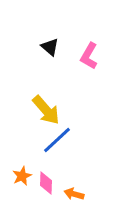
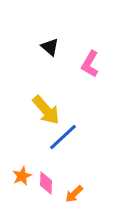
pink L-shape: moved 1 px right, 8 px down
blue line: moved 6 px right, 3 px up
orange arrow: rotated 60 degrees counterclockwise
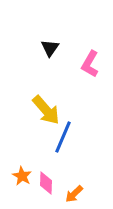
black triangle: moved 1 px down; rotated 24 degrees clockwise
blue line: rotated 24 degrees counterclockwise
orange star: rotated 18 degrees counterclockwise
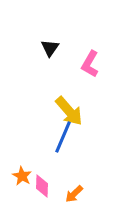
yellow arrow: moved 23 px right, 1 px down
pink diamond: moved 4 px left, 3 px down
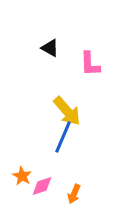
black triangle: rotated 36 degrees counterclockwise
pink L-shape: rotated 32 degrees counterclockwise
yellow arrow: moved 2 px left
pink diamond: rotated 70 degrees clockwise
orange arrow: rotated 24 degrees counterclockwise
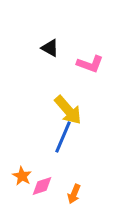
pink L-shape: rotated 68 degrees counterclockwise
yellow arrow: moved 1 px right, 1 px up
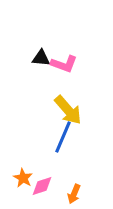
black triangle: moved 9 px left, 10 px down; rotated 24 degrees counterclockwise
pink L-shape: moved 26 px left
orange star: moved 1 px right, 2 px down
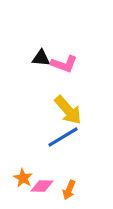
blue line: rotated 36 degrees clockwise
pink diamond: rotated 20 degrees clockwise
orange arrow: moved 5 px left, 4 px up
